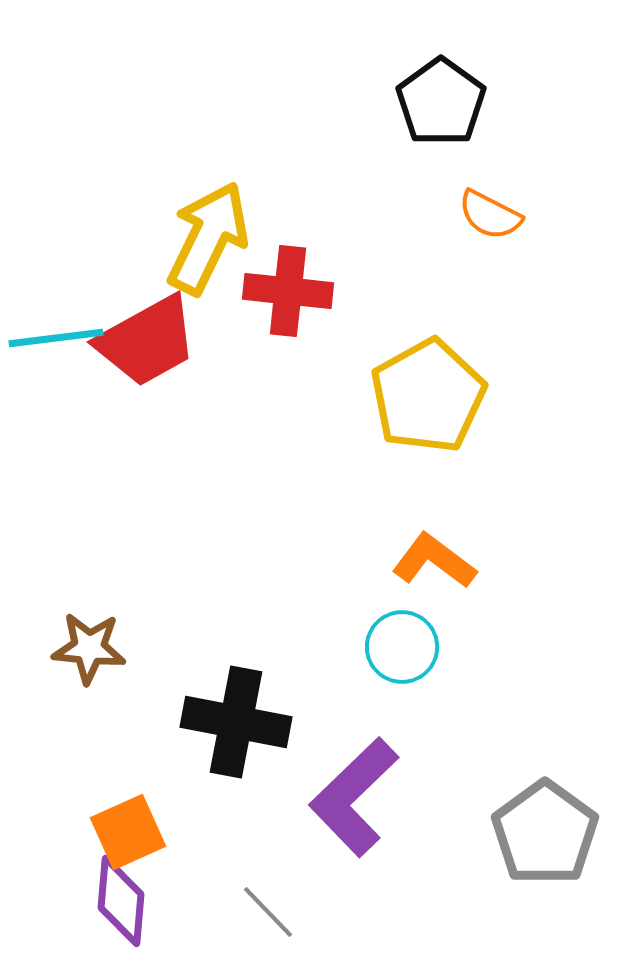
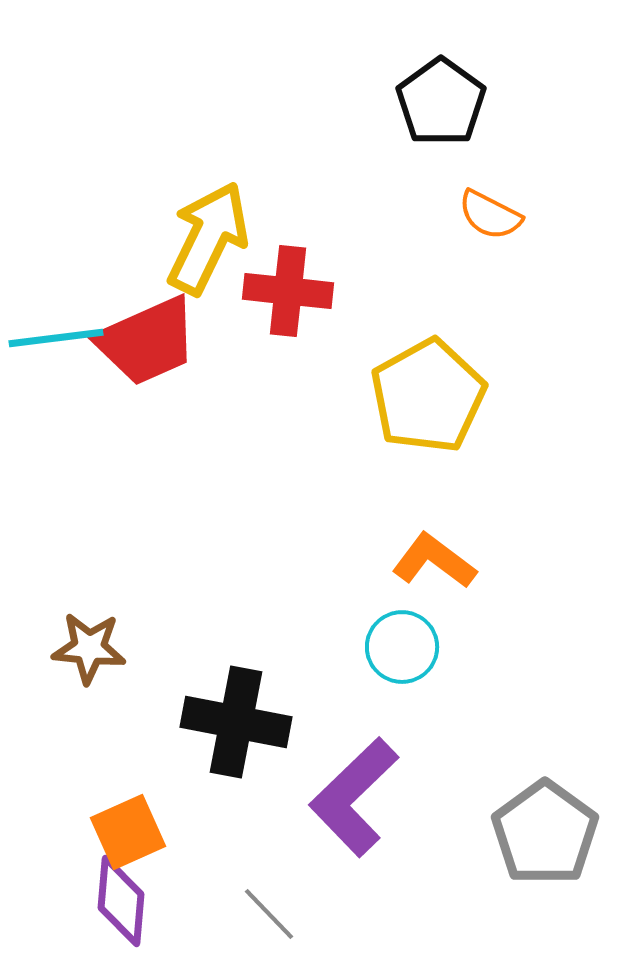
red trapezoid: rotated 5 degrees clockwise
gray line: moved 1 px right, 2 px down
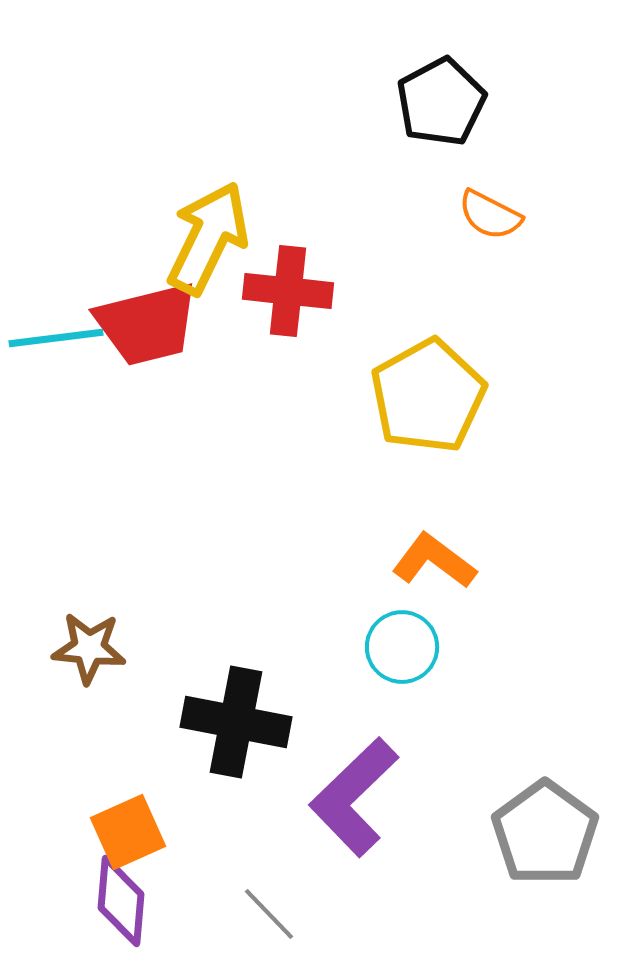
black pentagon: rotated 8 degrees clockwise
red trapezoid: moved 17 px up; rotated 10 degrees clockwise
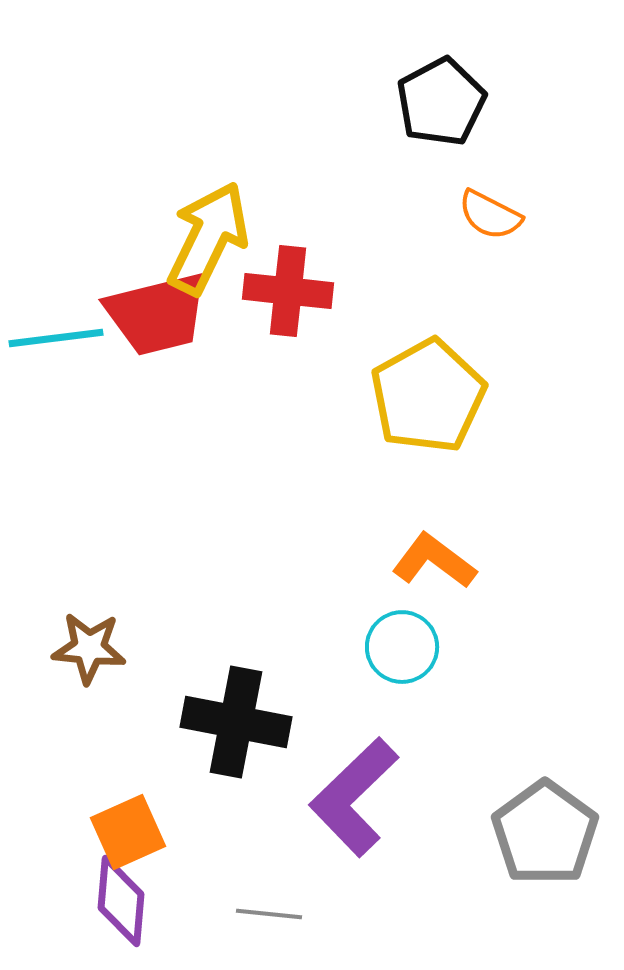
red trapezoid: moved 10 px right, 10 px up
gray line: rotated 40 degrees counterclockwise
